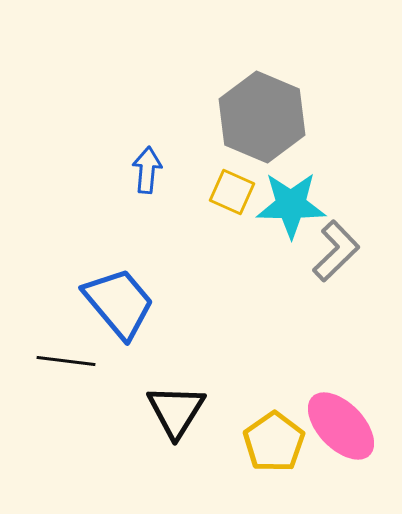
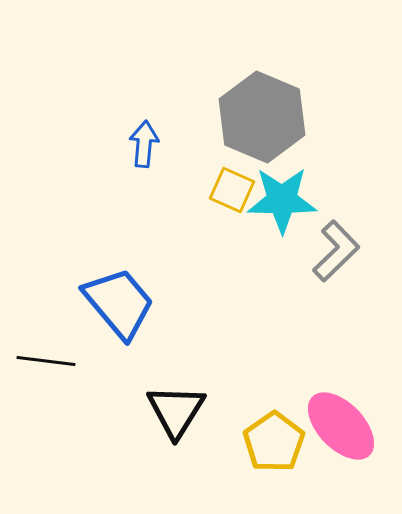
blue arrow: moved 3 px left, 26 px up
yellow square: moved 2 px up
cyan star: moved 9 px left, 5 px up
black line: moved 20 px left
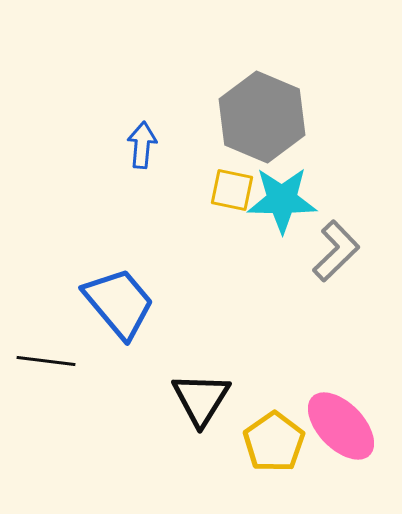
blue arrow: moved 2 px left, 1 px down
yellow square: rotated 12 degrees counterclockwise
black triangle: moved 25 px right, 12 px up
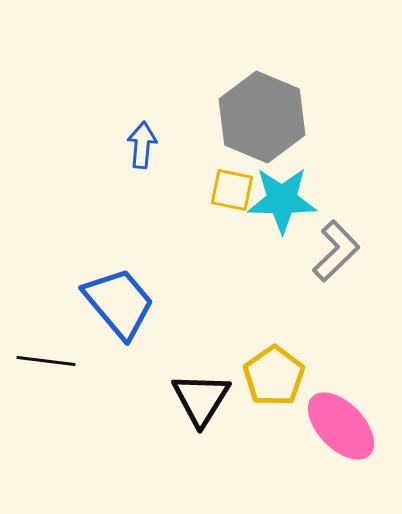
yellow pentagon: moved 66 px up
